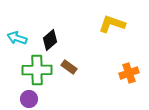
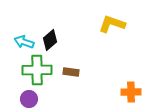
cyan arrow: moved 7 px right, 4 px down
brown rectangle: moved 2 px right, 5 px down; rotated 28 degrees counterclockwise
orange cross: moved 2 px right, 19 px down; rotated 18 degrees clockwise
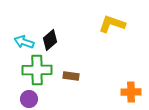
brown rectangle: moved 4 px down
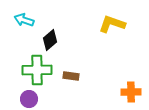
cyan arrow: moved 22 px up
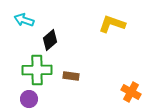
orange cross: rotated 30 degrees clockwise
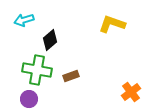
cyan arrow: rotated 36 degrees counterclockwise
green cross: rotated 12 degrees clockwise
brown rectangle: rotated 28 degrees counterclockwise
orange cross: rotated 24 degrees clockwise
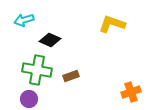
black diamond: rotated 65 degrees clockwise
orange cross: rotated 18 degrees clockwise
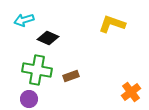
black diamond: moved 2 px left, 2 px up
orange cross: rotated 18 degrees counterclockwise
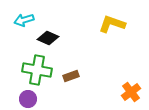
purple circle: moved 1 px left
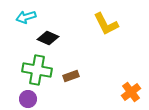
cyan arrow: moved 2 px right, 3 px up
yellow L-shape: moved 6 px left; rotated 136 degrees counterclockwise
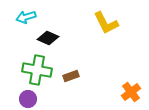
yellow L-shape: moved 1 px up
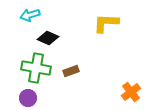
cyan arrow: moved 4 px right, 2 px up
yellow L-shape: rotated 120 degrees clockwise
green cross: moved 1 px left, 2 px up
brown rectangle: moved 5 px up
purple circle: moved 1 px up
